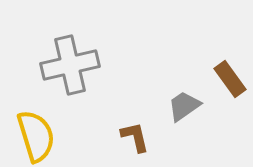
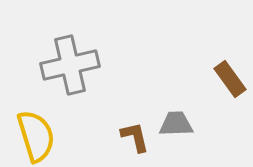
gray trapezoid: moved 8 px left, 18 px down; rotated 33 degrees clockwise
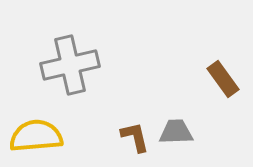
brown rectangle: moved 7 px left
gray trapezoid: moved 8 px down
yellow semicircle: rotated 78 degrees counterclockwise
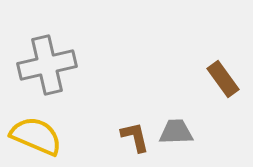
gray cross: moved 23 px left
yellow semicircle: rotated 28 degrees clockwise
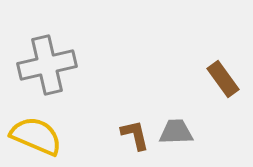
brown L-shape: moved 2 px up
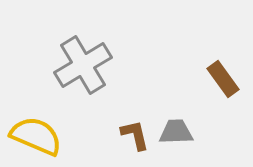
gray cross: moved 36 px right; rotated 18 degrees counterclockwise
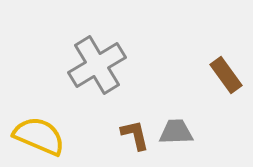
gray cross: moved 14 px right
brown rectangle: moved 3 px right, 4 px up
yellow semicircle: moved 3 px right
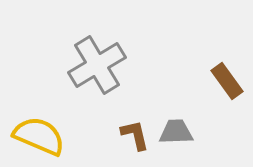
brown rectangle: moved 1 px right, 6 px down
